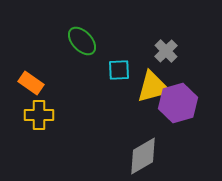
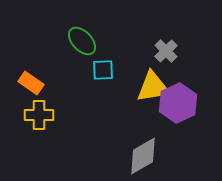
cyan square: moved 16 px left
yellow triangle: rotated 6 degrees clockwise
purple hexagon: rotated 9 degrees counterclockwise
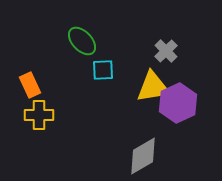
orange rectangle: moved 1 px left, 2 px down; rotated 30 degrees clockwise
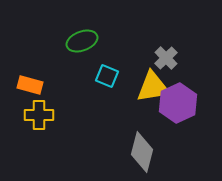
green ellipse: rotated 68 degrees counterclockwise
gray cross: moved 7 px down
cyan square: moved 4 px right, 6 px down; rotated 25 degrees clockwise
orange rectangle: rotated 50 degrees counterclockwise
gray diamond: moved 1 px left, 4 px up; rotated 45 degrees counterclockwise
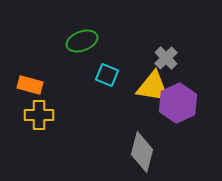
cyan square: moved 1 px up
yellow triangle: rotated 18 degrees clockwise
